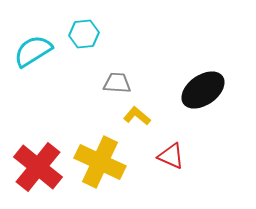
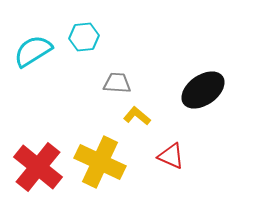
cyan hexagon: moved 3 px down
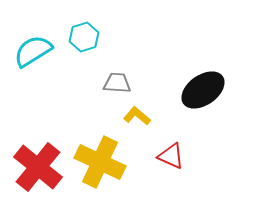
cyan hexagon: rotated 12 degrees counterclockwise
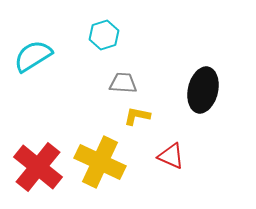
cyan hexagon: moved 20 px right, 2 px up
cyan semicircle: moved 5 px down
gray trapezoid: moved 6 px right
black ellipse: rotated 42 degrees counterclockwise
yellow L-shape: rotated 28 degrees counterclockwise
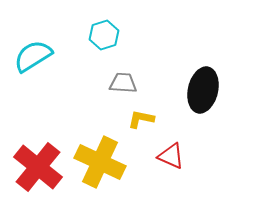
yellow L-shape: moved 4 px right, 3 px down
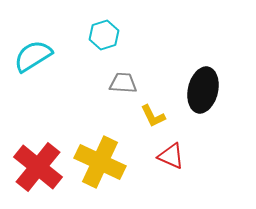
yellow L-shape: moved 12 px right, 3 px up; rotated 128 degrees counterclockwise
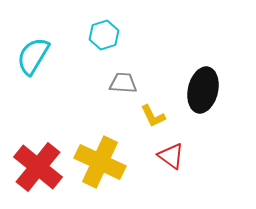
cyan semicircle: rotated 27 degrees counterclockwise
red triangle: rotated 12 degrees clockwise
